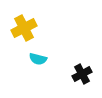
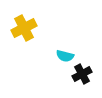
cyan semicircle: moved 27 px right, 3 px up
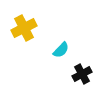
cyan semicircle: moved 4 px left, 6 px up; rotated 60 degrees counterclockwise
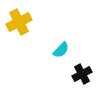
yellow cross: moved 5 px left, 6 px up
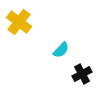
yellow cross: rotated 25 degrees counterclockwise
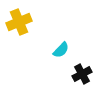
yellow cross: rotated 30 degrees clockwise
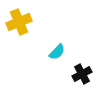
cyan semicircle: moved 4 px left, 2 px down
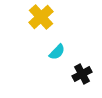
yellow cross: moved 22 px right, 5 px up; rotated 20 degrees counterclockwise
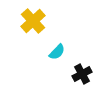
yellow cross: moved 8 px left, 4 px down
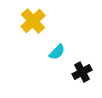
black cross: moved 2 px up
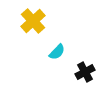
black cross: moved 3 px right
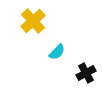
black cross: moved 1 px right, 1 px down
